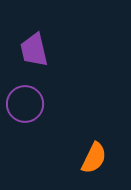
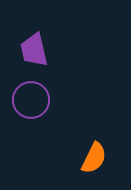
purple circle: moved 6 px right, 4 px up
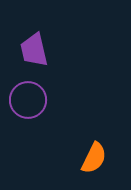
purple circle: moved 3 px left
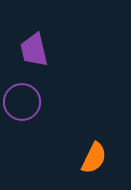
purple circle: moved 6 px left, 2 px down
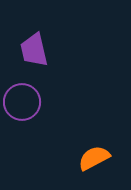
orange semicircle: rotated 144 degrees counterclockwise
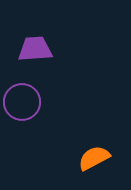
purple trapezoid: moved 1 px right, 1 px up; rotated 99 degrees clockwise
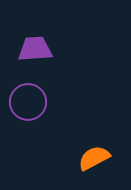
purple circle: moved 6 px right
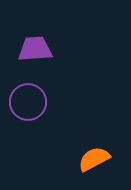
orange semicircle: moved 1 px down
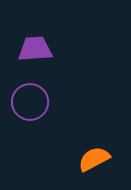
purple circle: moved 2 px right
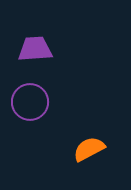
orange semicircle: moved 5 px left, 10 px up
